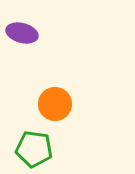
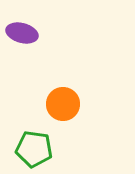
orange circle: moved 8 px right
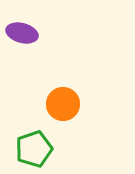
green pentagon: rotated 27 degrees counterclockwise
